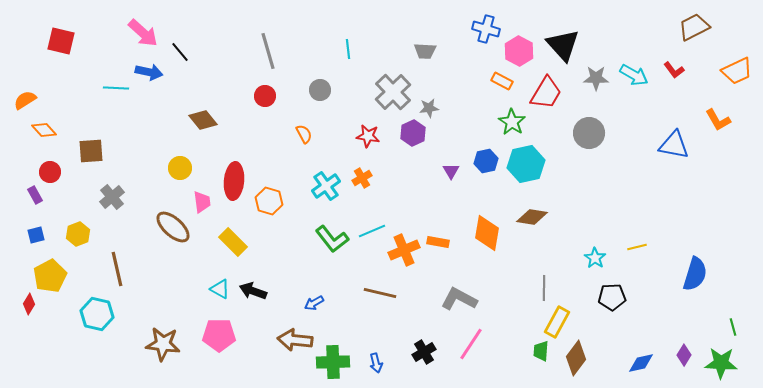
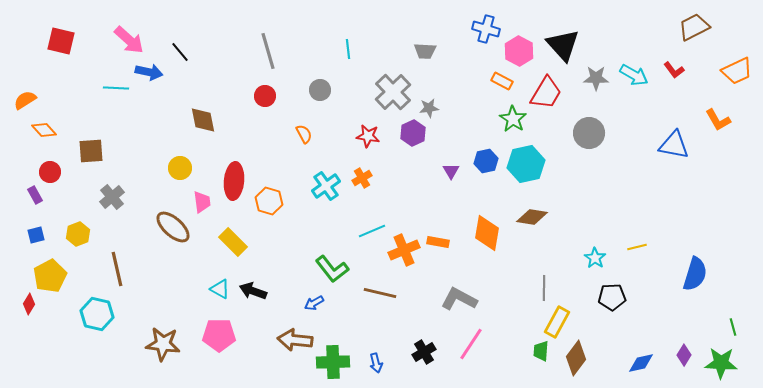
pink arrow at (143, 33): moved 14 px left, 7 px down
brown diamond at (203, 120): rotated 28 degrees clockwise
green star at (512, 122): moved 1 px right, 3 px up
green L-shape at (332, 239): moved 30 px down
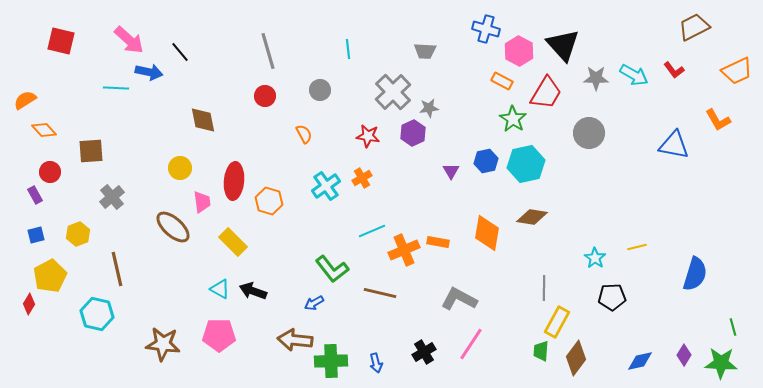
green cross at (333, 362): moved 2 px left, 1 px up
blue diamond at (641, 363): moved 1 px left, 2 px up
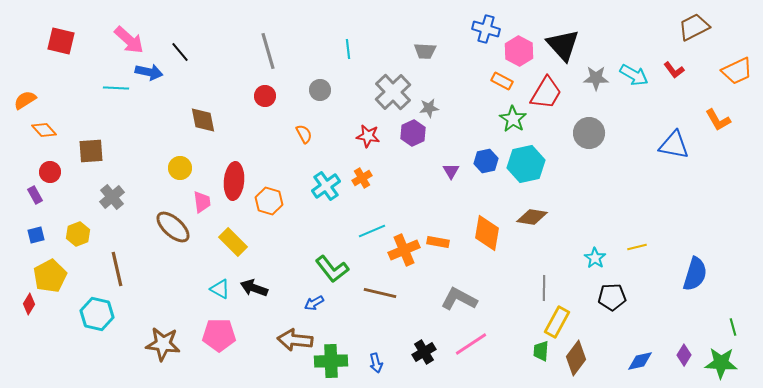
black arrow at (253, 291): moved 1 px right, 3 px up
pink line at (471, 344): rotated 24 degrees clockwise
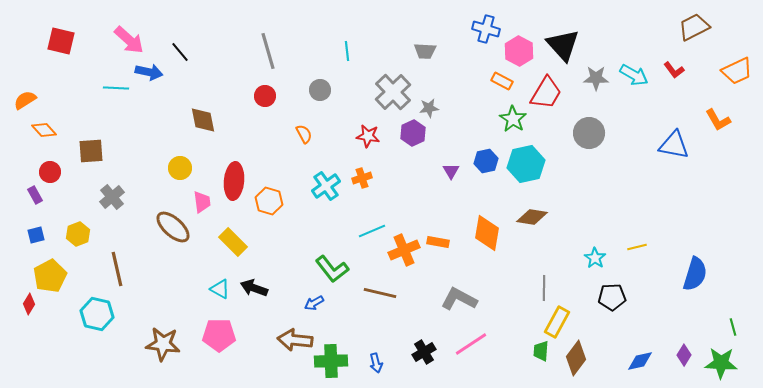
cyan line at (348, 49): moved 1 px left, 2 px down
orange cross at (362, 178): rotated 12 degrees clockwise
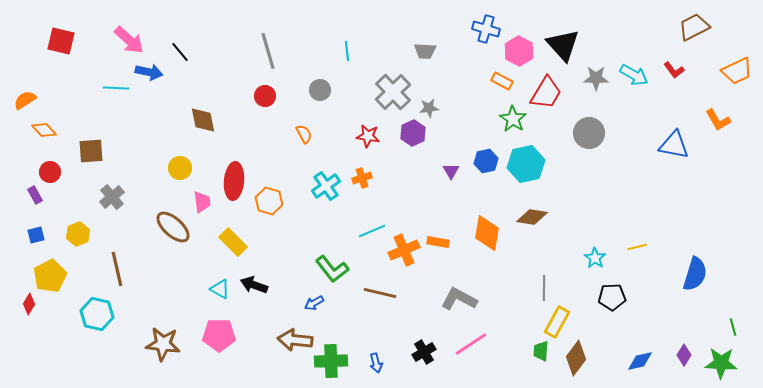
black arrow at (254, 288): moved 3 px up
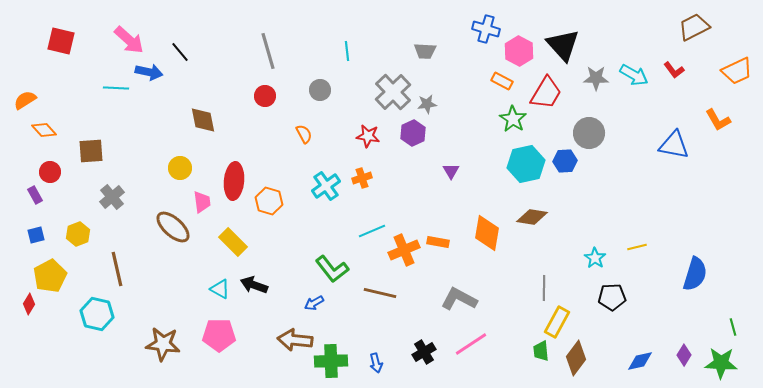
gray star at (429, 108): moved 2 px left, 4 px up
blue hexagon at (486, 161): moved 79 px right; rotated 10 degrees clockwise
green trapezoid at (541, 351): rotated 10 degrees counterclockwise
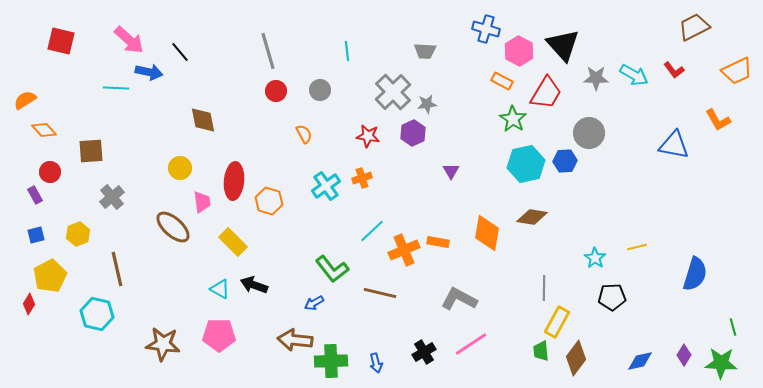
red circle at (265, 96): moved 11 px right, 5 px up
cyan line at (372, 231): rotated 20 degrees counterclockwise
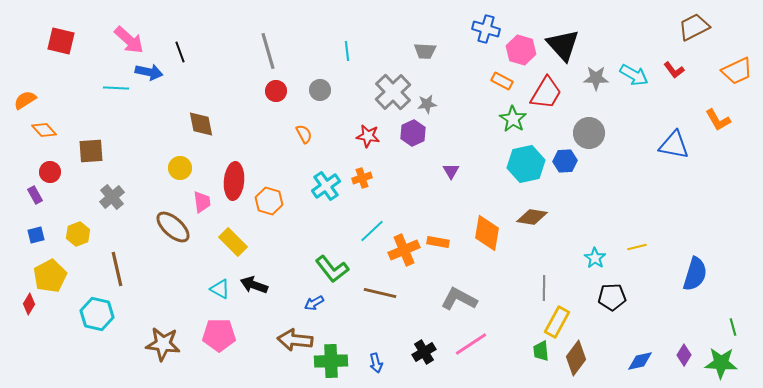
pink hexagon at (519, 51): moved 2 px right, 1 px up; rotated 12 degrees counterclockwise
black line at (180, 52): rotated 20 degrees clockwise
brown diamond at (203, 120): moved 2 px left, 4 px down
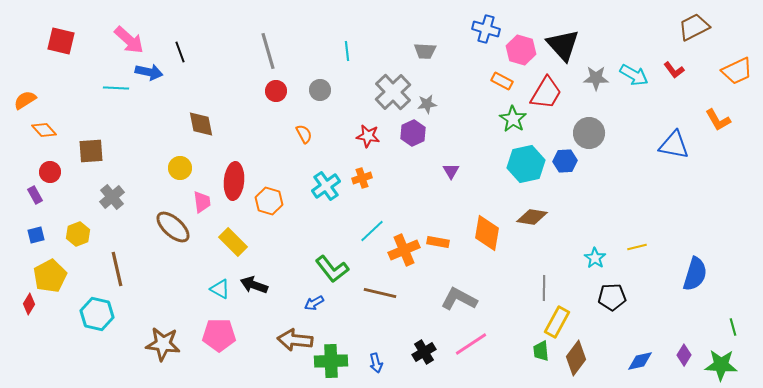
green star at (721, 363): moved 2 px down
